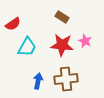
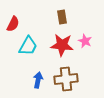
brown rectangle: rotated 48 degrees clockwise
red semicircle: rotated 28 degrees counterclockwise
cyan trapezoid: moved 1 px right, 1 px up
blue arrow: moved 1 px up
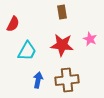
brown rectangle: moved 5 px up
pink star: moved 5 px right, 2 px up
cyan trapezoid: moved 1 px left, 5 px down
brown cross: moved 1 px right, 1 px down
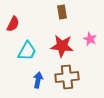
red star: moved 1 px down
brown cross: moved 3 px up
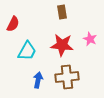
red star: moved 1 px up
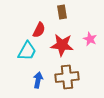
red semicircle: moved 26 px right, 6 px down
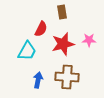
red semicircle: moved 2 px right, 1 px up
pink star: moved 1 px left, 1 px down; rotated 24 degrees counterclockwise
red star: moved 1 px right, 1 px up; rotated 20 degrees counterclockwise
brown cross: rotated 10 degrees clockwise
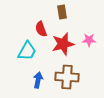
red semicircle: rotated 133 degrees clockwise
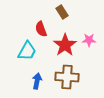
brown rectangle: rotated 24 degrees counterclockwise
red star: moved 2 px right, 1 px down; rotated 20 degrees counterclockwise
blue arrow: moved 1 px left, 1 px down
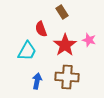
pink star: rotated 16 degrees clockwise
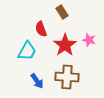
blue arrow: rotated 133 degrees clockwise
